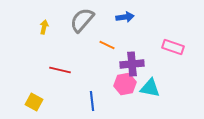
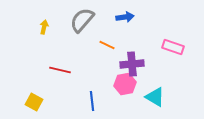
cyan triangle: moved 5 px right, 9 px down; rotated 20 degrees clockwise
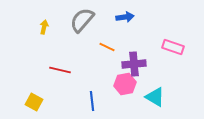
orange line: moved 2 px down
purple cross: moved 2 px right
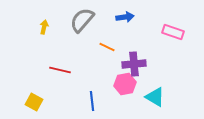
pink rectangle: moved 15 px up
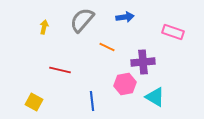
purple cross: moved 9 px right, 2 px up
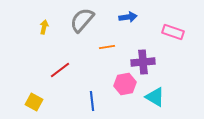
blue arrow: moved 3 px right
orange line: rotated 35 degrees counterclockwise
red line: rotated 50 degrees counterclockwise
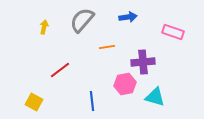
cyan triangle: rotated 15 degrees counterclockwise
